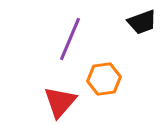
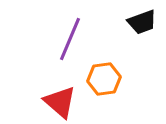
red triangle: rotated 30 degrees counterclockwise
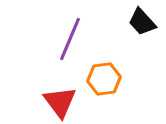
black trapezoid: rotated 68 degrees clockwise
red triangle: rotated 12 degrees clockwise
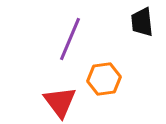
black trapezoid: rotated 36 degrees clockwise
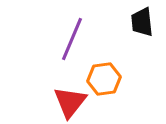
purple line: moved 2 px right
red triangle: moved 10 px right; rotated 15 degrees clockwise
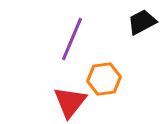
black trapezoid: rotated 68 degrees clockwise
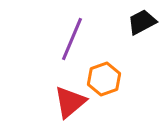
orange hexagon: rotated 12 degrees counterclockwise
red triangle: rotated 12 degrees clockwise
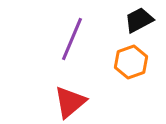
black trapezoid: moved 3 px left, 2 px up
orange hexagon: moved 27 px right, 17 px up
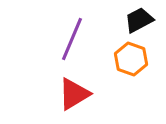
orange hexagon: moved 3 px up; rotated 20 degrees counterclockwise
red triangle: moved 4 px right, 8 px up; rotated 9 degrees clockwise
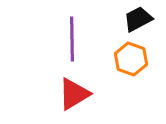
black trapezoid: moved 1 px left, 1 px up
purple line: rotated 24 degrees counterclockwise
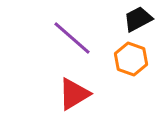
purple line: moved 1 px up; rotated 48 degrees counterclockwise
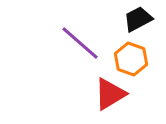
purple line: moved 8 px right, 5 px down
red triangle: moved 36 px right
